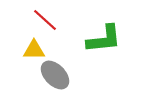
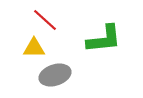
yellow triangle: moved 2 px up
gray ellipse: rotated 64 degrees counterclockwise
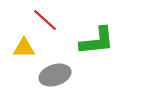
green L-shape: moved 7 px left, 2 px down
yellow triangle: moved 10 px left
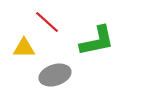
red line: moved 2 px right, 2 px down
green L-shape: rotated 6 degrees counterclockwise
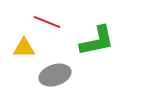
red line: rotated 20 degrees counterclockwise
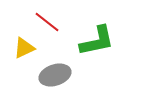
red line: rotated 16 degrees clockwise
yellow triangle: rotated 25 degrees counterclockwise
